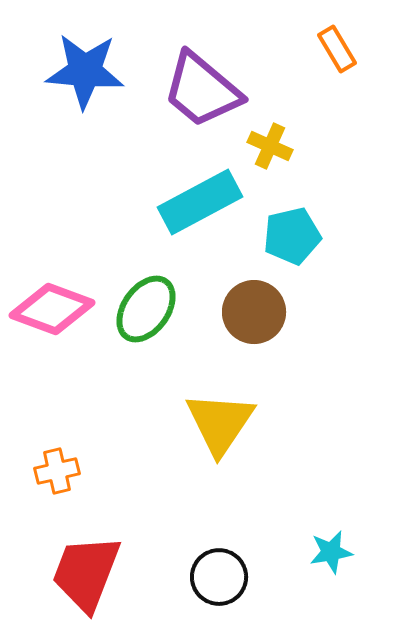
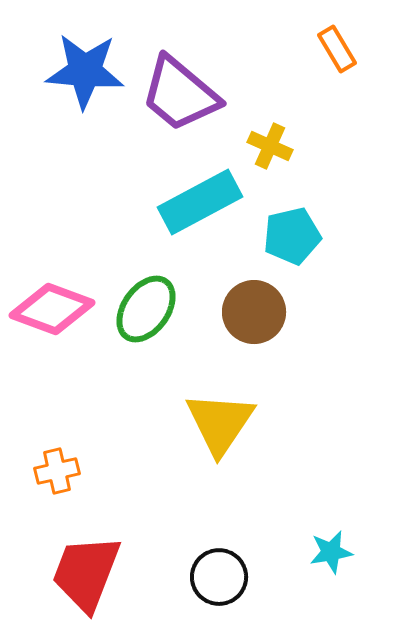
purple trapezoid: moved 22 px left, 4 px down
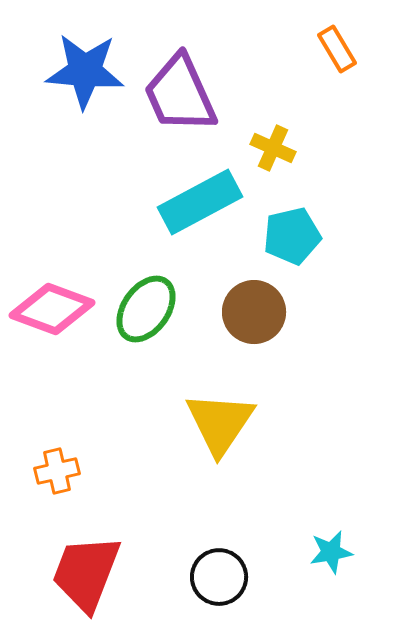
purple trapezoid: rotated 26 degrees clockwise
yellow cross: moved 3 px right, 2 px down
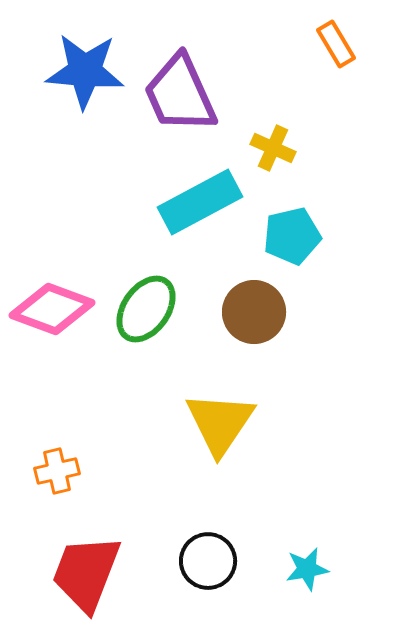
orange rectangle: moved 1 px left, 5 px up
cyan star: moved 24 px left, 17 px down
black circle: moved 11 px left, 16 px up
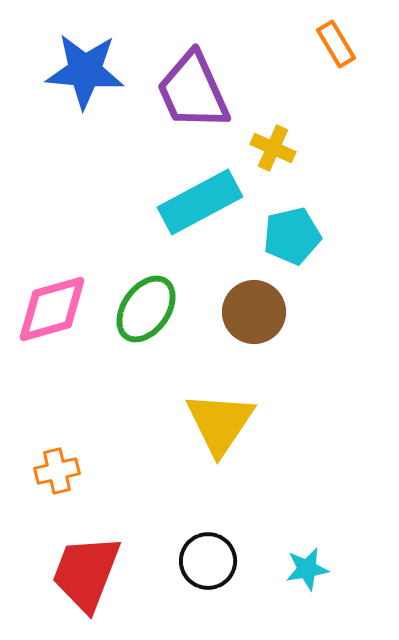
purple trapezoid: moved 13 px right, 3 px up
pink diamond: rotated 36 degrees counterclockwise
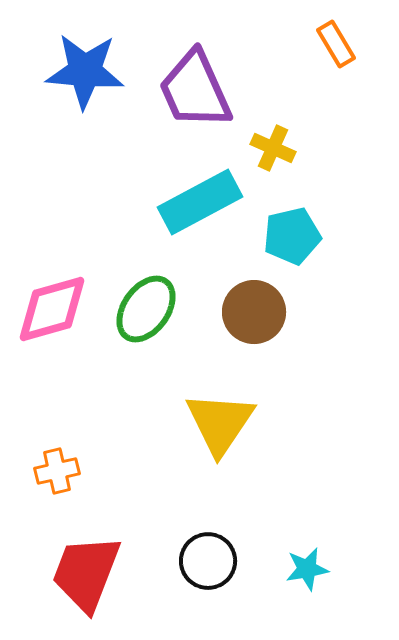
purple trapezoid: moved 2 px right, 1 px up
